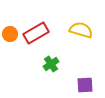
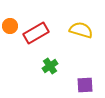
orange circle: moved 8 px up
green cross: moved 1 px left, 2 px down
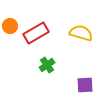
yellow semicircle: moved 3 px down
green cross: moved 3 px left, 1 px up
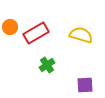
orange circle: moved 1 px down
yellow semicircle: moved 2 px down
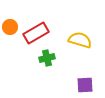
yellow semicircle: moved 1 px left, 5 px down
green cross: moved 7 px up; rotated 21 degrees clockwise
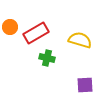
green cross: rotated 28 degrees clockwise
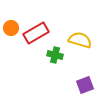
orange circle: moved 1 px right, 1 px down
green cross: moved 8 px right, 3 px up
purple square: rotated 18 degrees counterclockwise
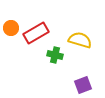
purple square: moved 2 px left
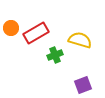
green cross: rotated 35 degrees counterclockwise
